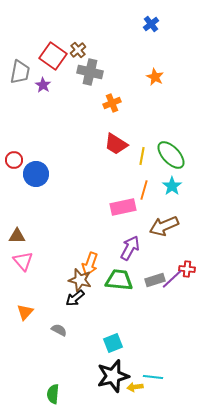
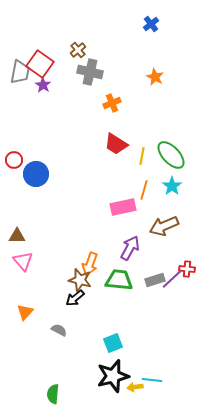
red square: moved 13 px left, 8 px down
cyan line: moved 1 px left, 3 px down
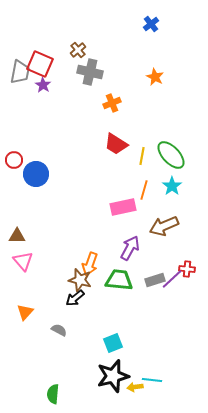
red square: rotated 12 degrees counterclockwise
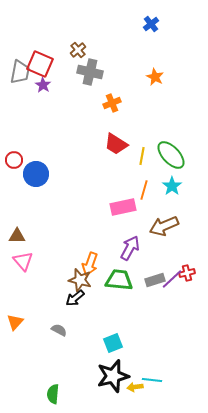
red cross: moved 4 px down; rotated 21 degrees counterclockwise
orange triangle: moved 10 px left, 10 px down
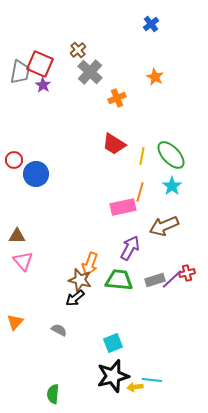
gray cross: rotated 30 degrees clockwise
orange cross: moved 5 px right, 5 px up
red trapezoid: moved 2 px left
orange line: moved 4 px left, 2 px down
